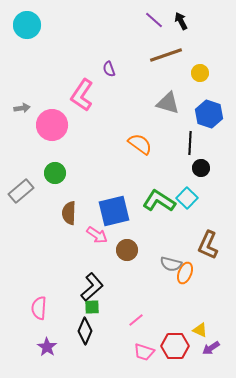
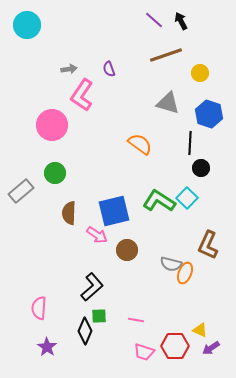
gray arrow: moved 47 px right, 39 px up
green square: moved 7 px right, 9 px down
pink line: rotated 49 degrees clockwise
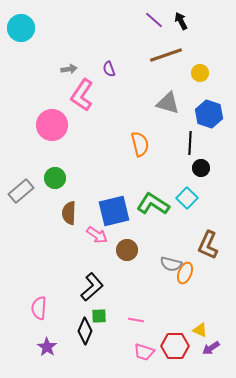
cyan circle: moved 6 px left, 3 px down
orange semicircle: rotated 40 degrees clockwise
green circle: moved 5 px down
green L-shape: moved 6 px left, 3 px down
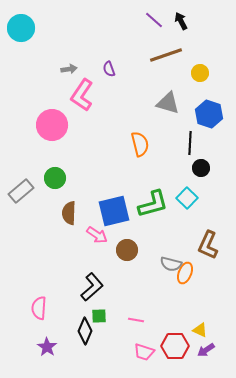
green L-shape: rotated 132 degrees clockwise
purple arrow: moved 5 px left, 2 px down
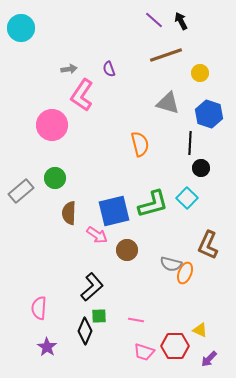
purple arrow: moved 3 px right, 9 px down; rotated 12 degrees counterclockwise
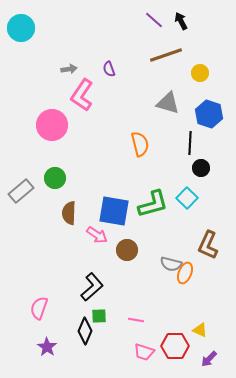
blue square: rotated 24 degrees clockwise
pink semicircle: rotated 15 degrees clockwise
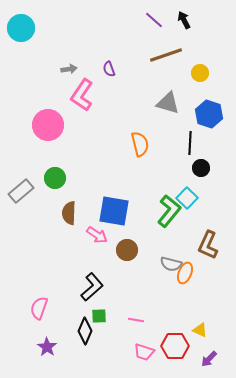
black arrow: moved 3 px right, 1 px up
pink circle: moved 4 px left
green L-shape: moved 16 px right, 7 px down; rotated 36 degrees counterclockwise
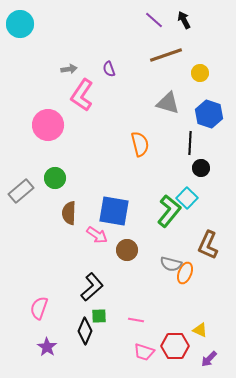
cyan circle: moved 1 px left, 4 px up
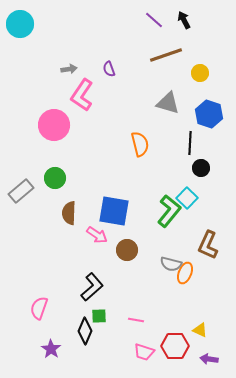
pink circle: moved 6 px right
purple star: moved 4 px right, 2 px down
purple arrow: rotated 54 degrees clockwise
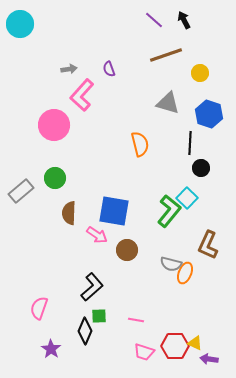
pink L-shape: rotated 8 degrees clockwise
yellow triangle: moved 5 px left, 13 px down
